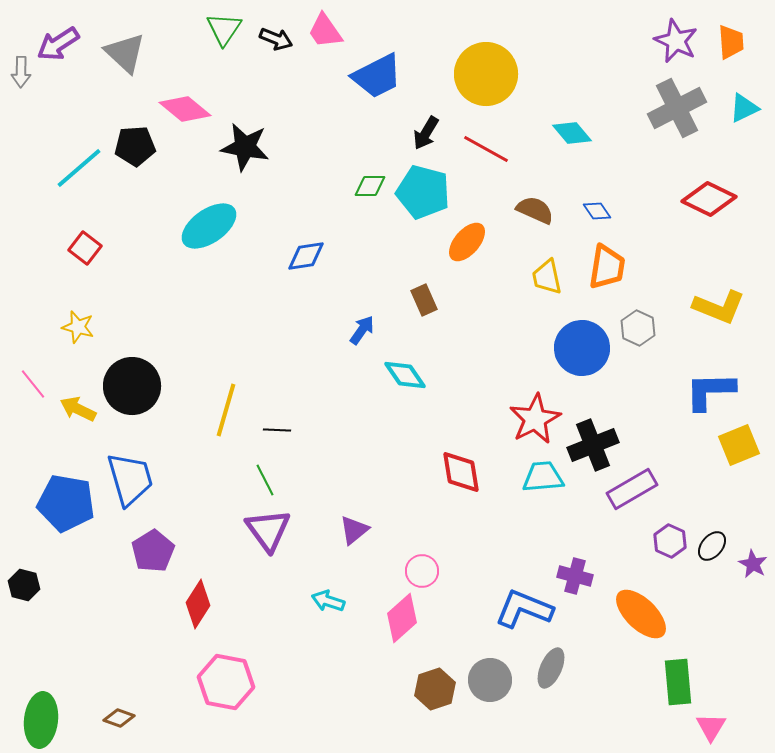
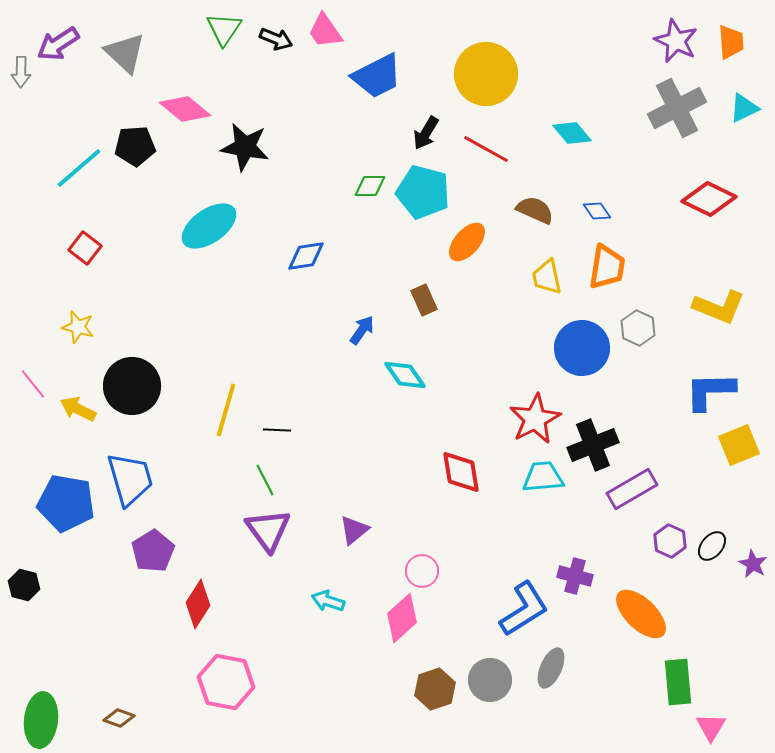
blue L-shape at (524, 609): rotated 126 degrees clockwise
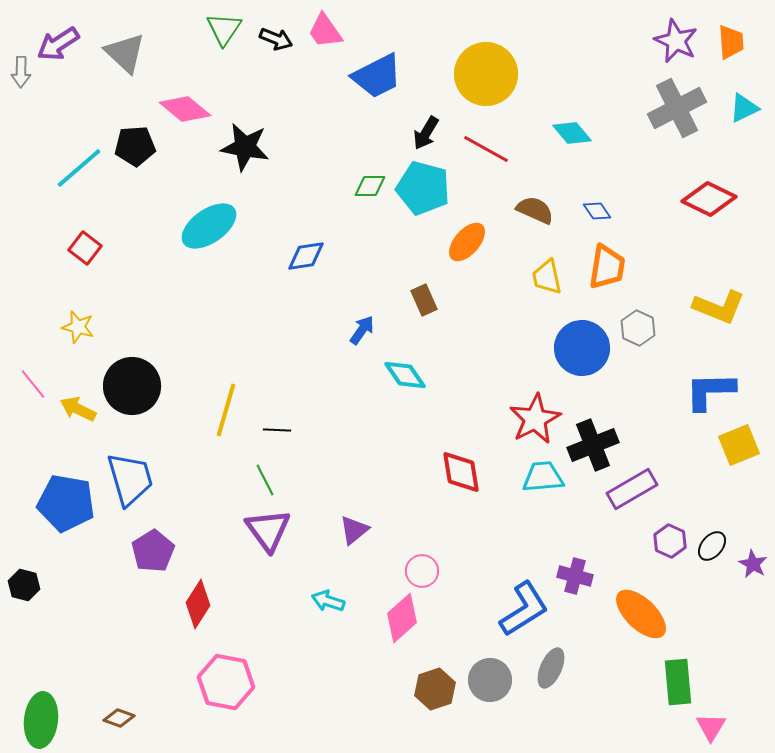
cyan pentagon at (423, 192): moved 4 px up
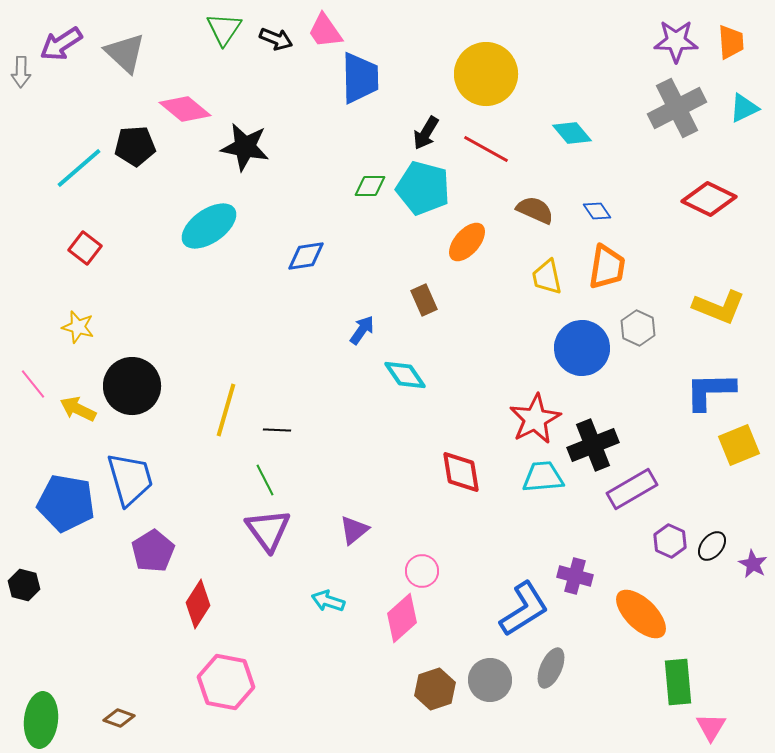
purple star at (676, 41): rotated 24 degrees counterclockwise
purple arrow at (58, 44): moved 3 px right
blue trapezoid at (377, 76): moved 17 px left, 2 px down; rotated 64 degrees counterclockwise
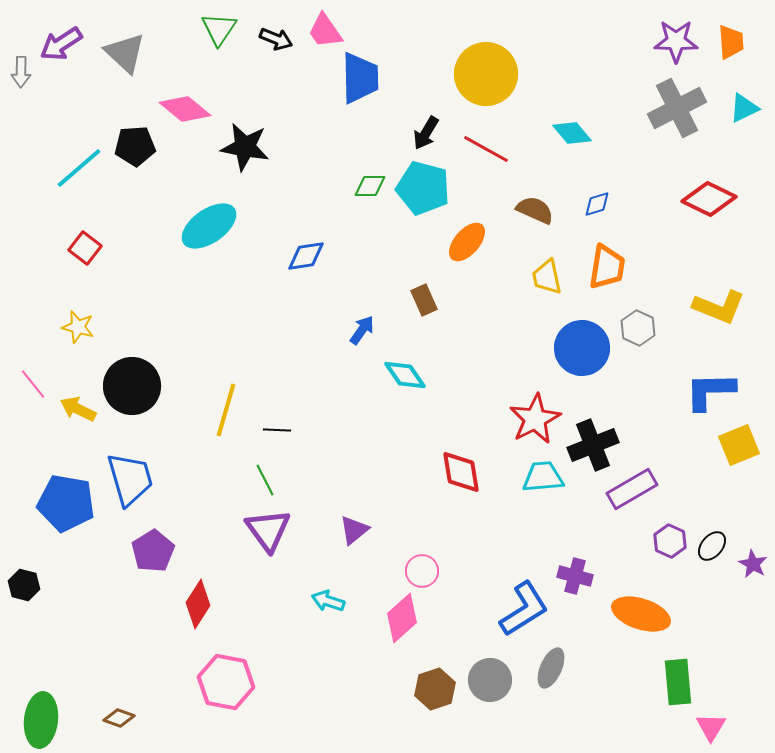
green triangle at (224, 29): moved 5 px left
blue diamond at (597, 211): moved 7 px up; rotated 72 degrees counterclockwise
orange ellipse at (641, 614): rotated 26 degrees counterclockwise
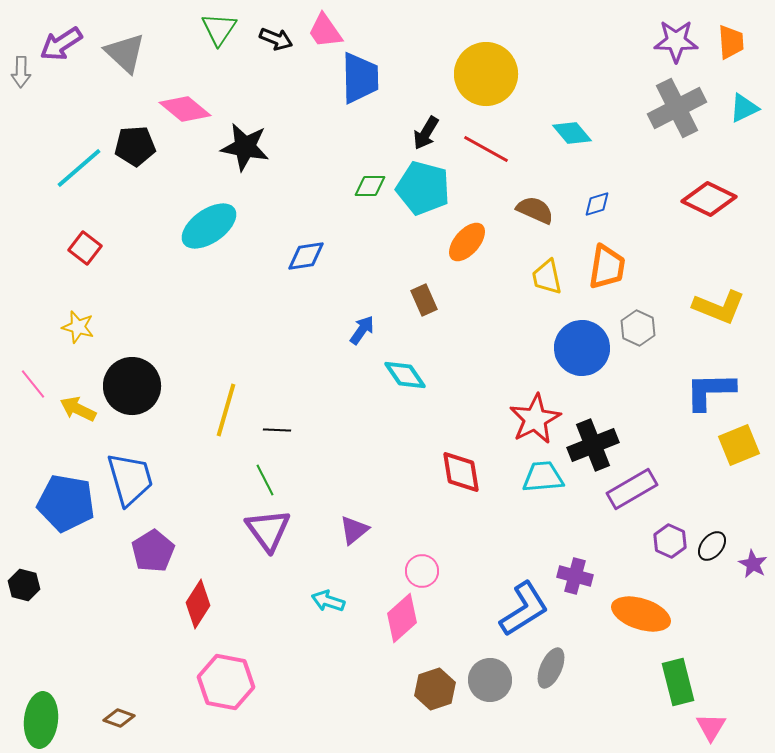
green rectangle at (678, 682): rotated 9 degrees counterclockwise
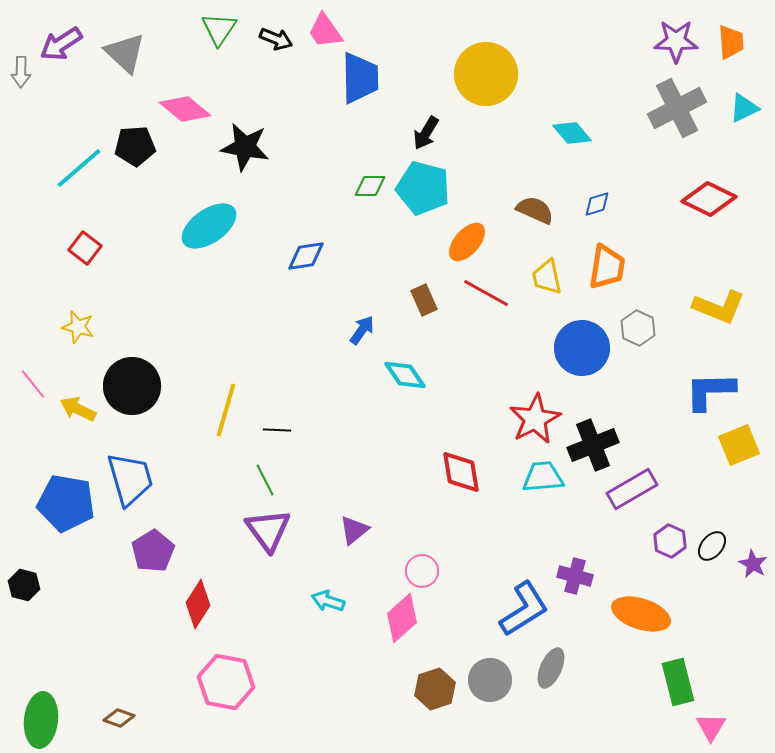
red line at (486, 149): moved 144 px down
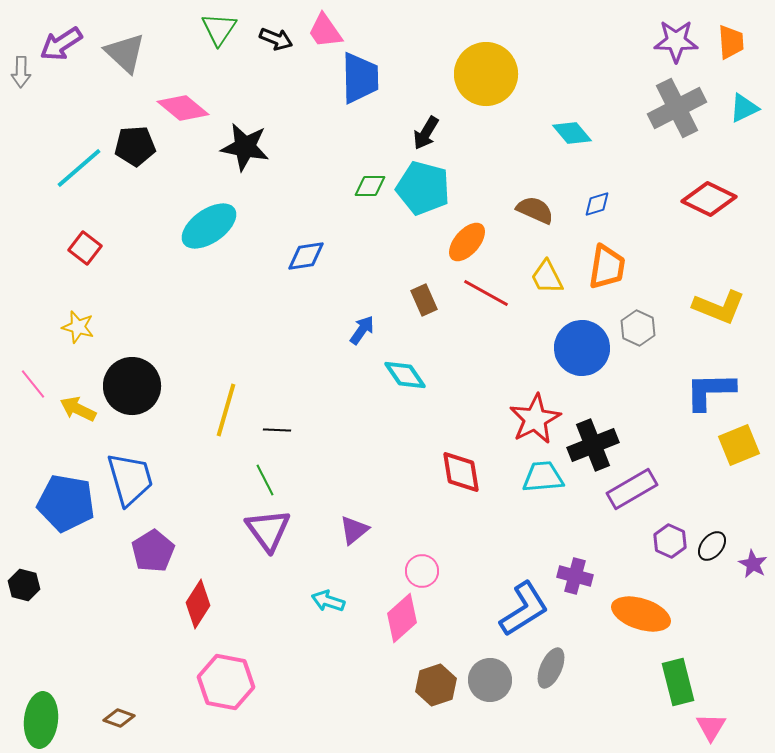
pink diamond at (185, 109): moved 2 px left, 1 px up
yellow trapezoid at (547, 277): rotated 15 degrees counterclockwise
brown hexagon at (435, 689): moved 1 px right, 4 px up
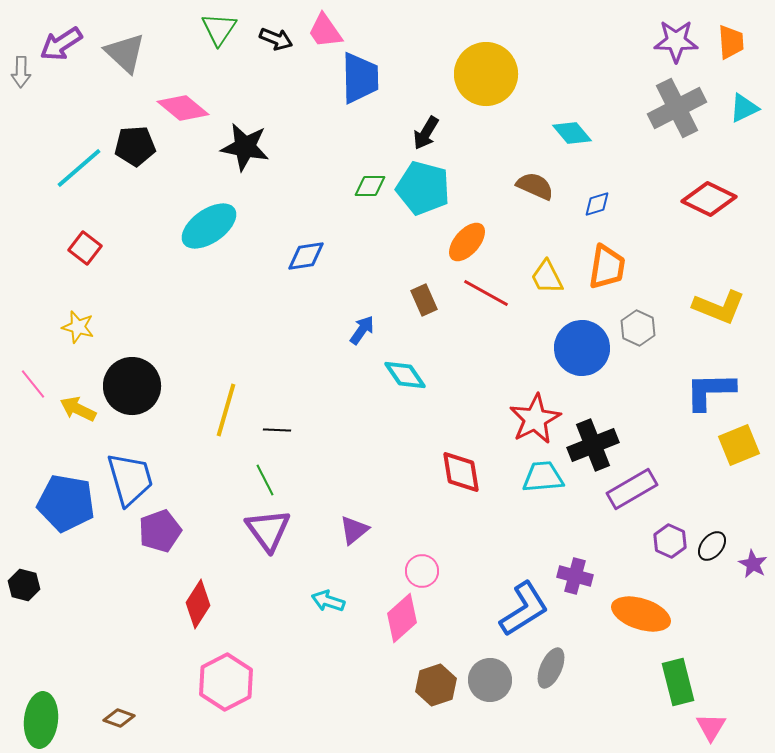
brown semicircle at (535, 210): moved 24 px up
purple pentagon at (153, 551): moved 7 px right, 20 px up; rotated 12 degrees clockwise
pink hexagon at (226, 682): rotated 22 degrees clockwise
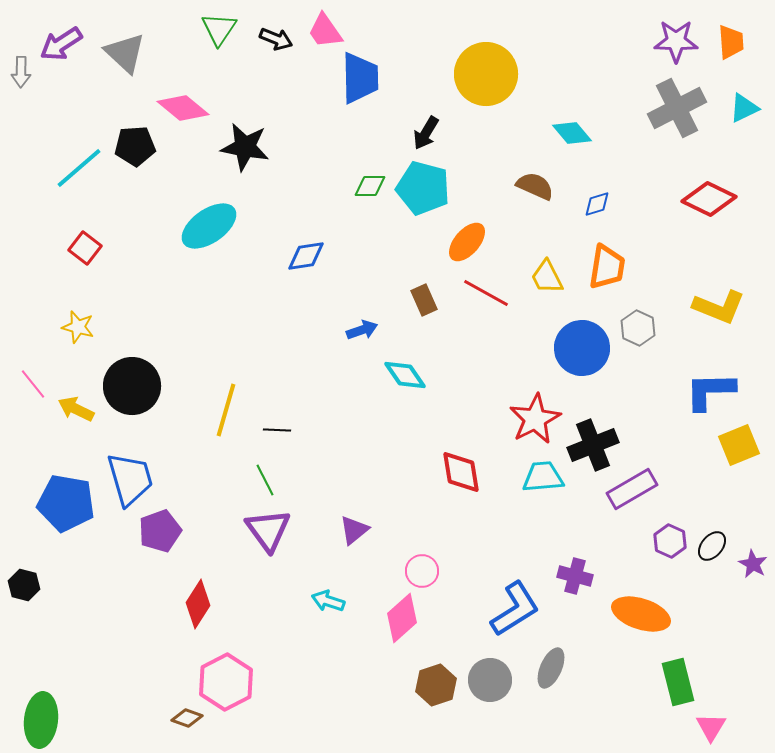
blue arrow at (362, 330): rotated 36 degrees clockwise
yellow arrow at (78, 409): moved 2 px left
blue L-shape at (524, 609): moved 9 px left
brown diamond at (119, 718): moved 68 px right
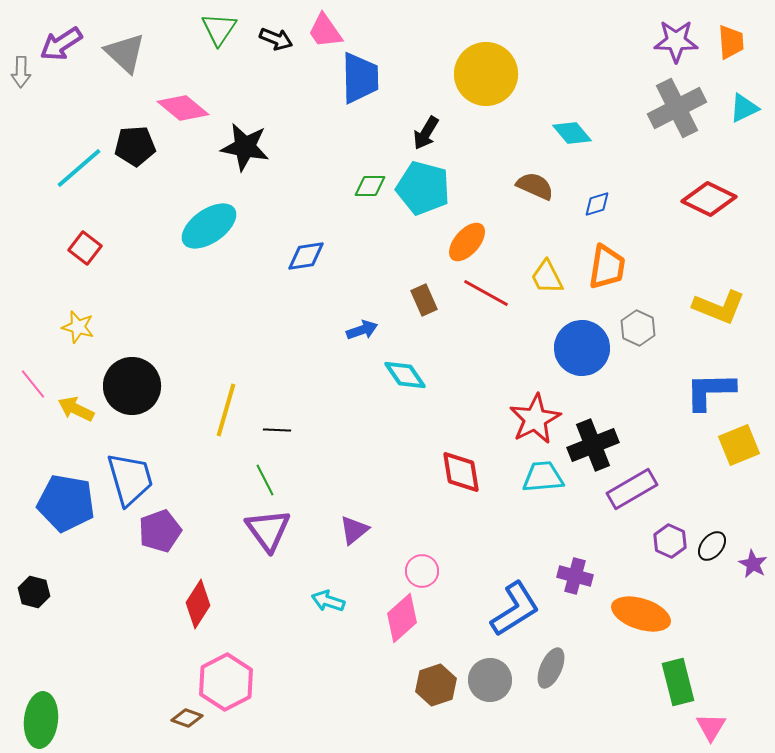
black hexagon at (24, 585): moved 10 px right, 7 px down
